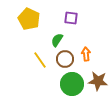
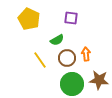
green semicircle: rotated 152 degrees counterclockwise
brown circle: moved 2 px right, 1 px up
brown star: moved 1 px right, 1 px up
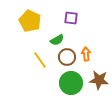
yellow pentagon: moved 1 px right, 2 px down
brown circle: moved 1 px up
green circle: moved 1 px left, 1 px up
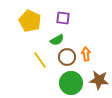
purple square: moved 8 px left
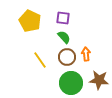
green semicircle: moved 7 px right, 3 px up; rotated 104 degrees counterclockwise
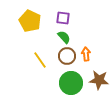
brown circle: moved 1 px up
